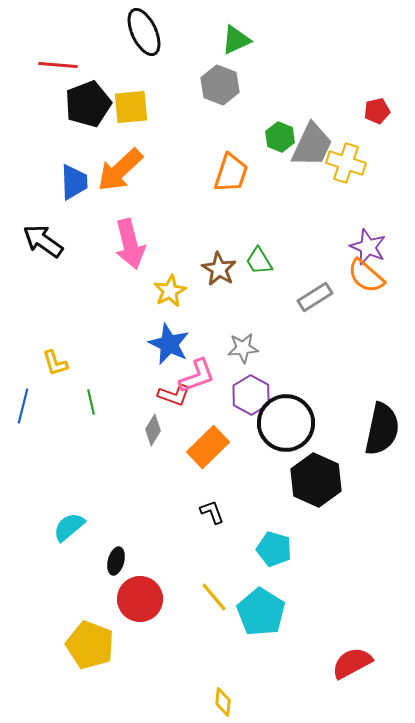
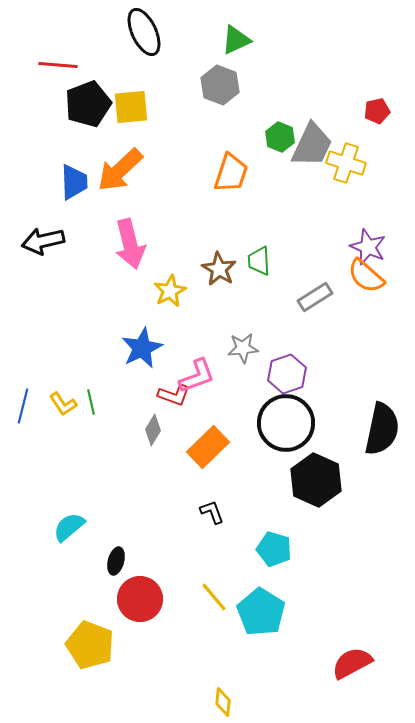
black arrow at (43, 241): rotated 48 degrees counterclockwise
green trapezoid at (259, 261): rotated 28 degrees clockwise
blue star at (169, 344): moved 27 px left, 4 px down; rotated 21 degrees clockwise
yellow L-shape at (55, 363): moved 8 px right, 41 px down; rotated 16 degrees counterclockwise
purple hexagon at (251, 395): moved 36 px right, 21 px up; rotated 12 degrees clockwise
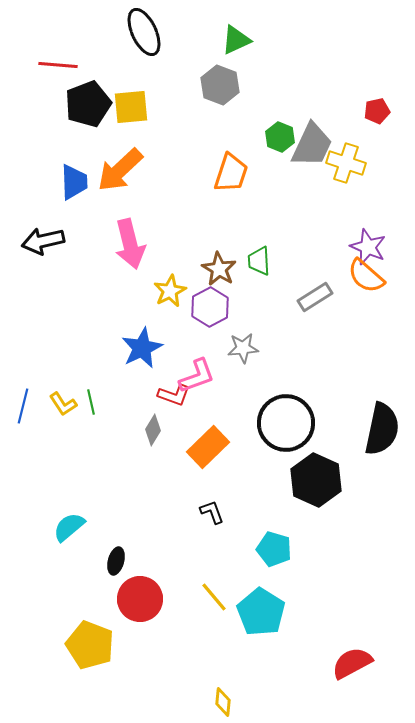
purple hexagon at (287, 374): moved 77 px left, 67 px up; rotated 9 degrees counterclockwise
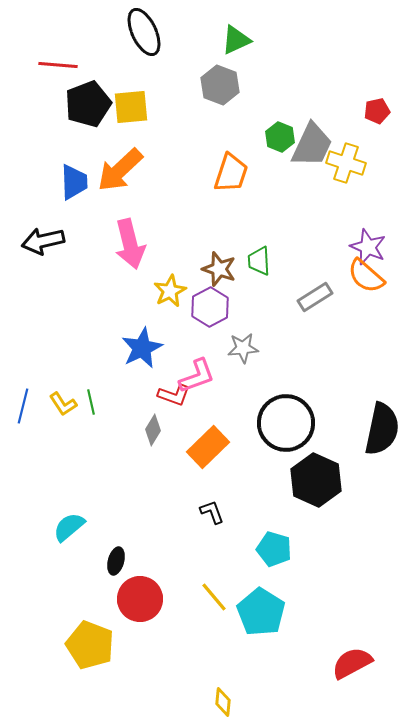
brown star at (219, 269): rotated 12 degrees counterclockwise
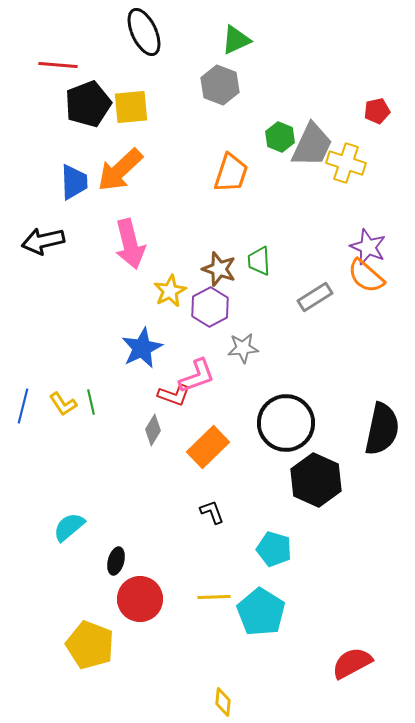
yellow line at (214, 597): rotated 52 degrees counterclockwise
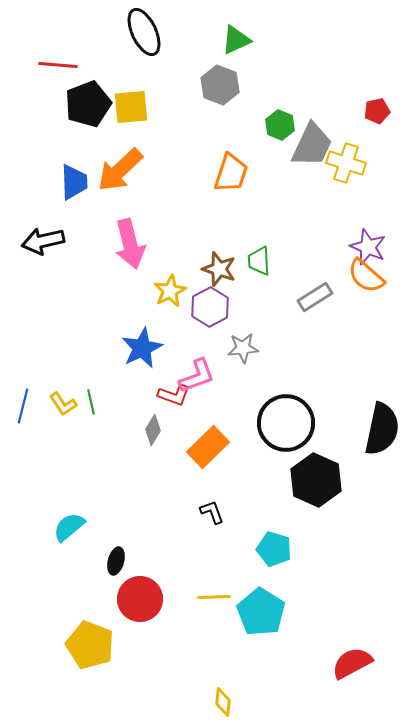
green hexagon at (280, 137): moved 12 px up
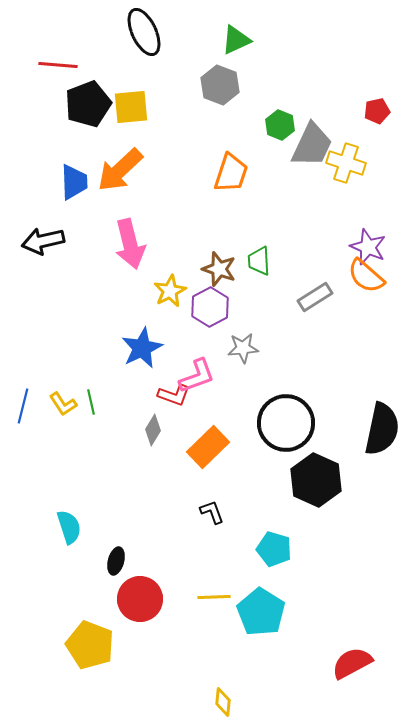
cyan semicircle at (69, 527): rotated 112 degrees clockwise
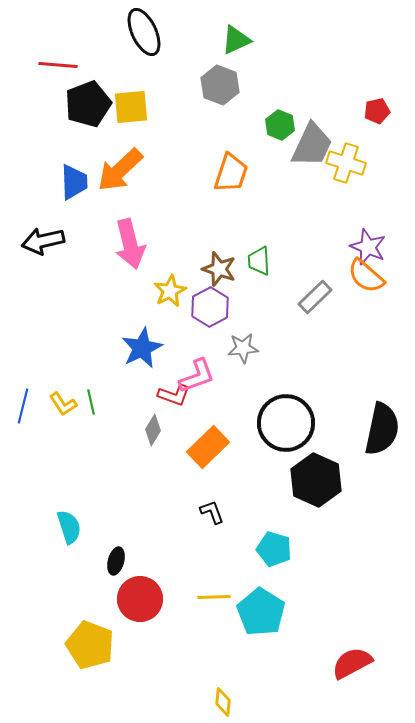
gray rectangle at (315, 297): rotated 12 degrees counterclockwise
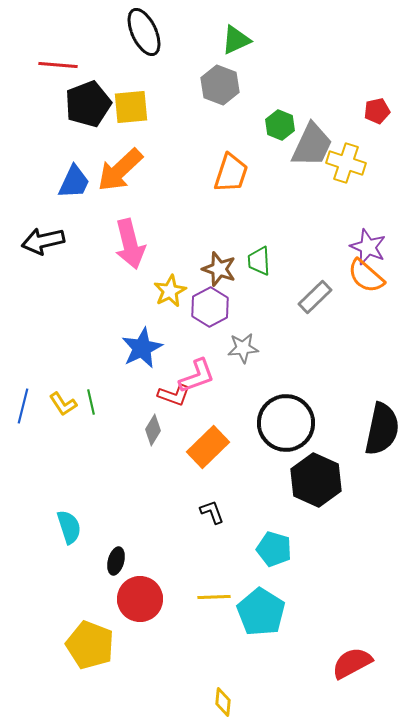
blue trapezoid at (74, 182): rotated 27 degrees clockwise
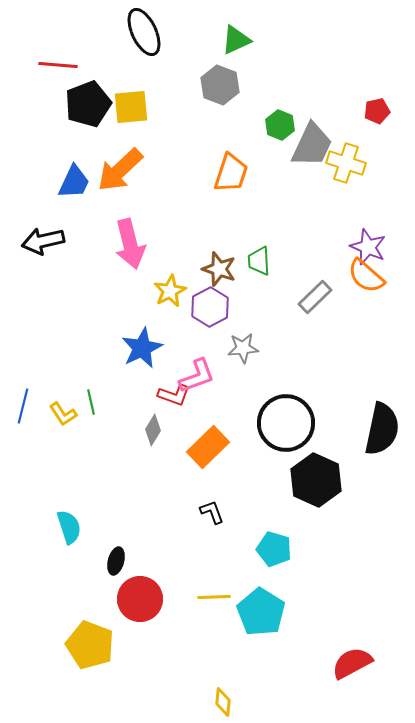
yellow L-shape at (63, 404): moved 10 px down
